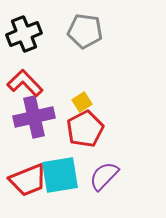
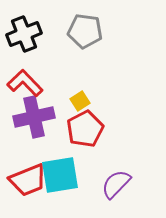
yellow square: moved 2 px left, 1 px up
purple semicircle: moved 12 px right, 8 px down
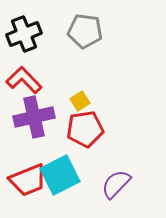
red L-shape: moved 1 px left, 3 px up
red pentagon: rotated 18 degrees clockwise
cyan square: rotated 18 degrees counterclockwise
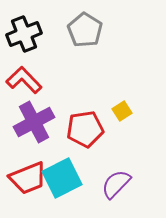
gray pentagon: moved 1 px up; rotated 24 degrees clockwise
yellow square: moved 42 px right, 10 px down
purple cross: moved 5 px down; rotated 15 degrees counterclockwise
cyan square: moved 2 px right, 3 px down
red trapezoid: moved 2 px up
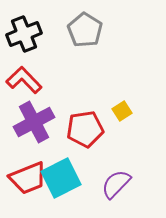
cyan square: moved 1 px left
